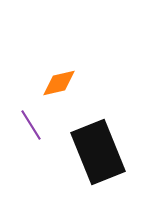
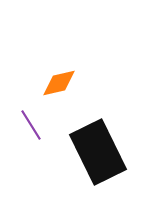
black rectangle: rotated 4 degrees counterclockwise
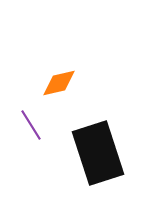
black rectangle: moved 1 px down; rotated 8 degrees clockwise
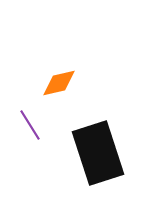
purple line: moved 1 px left
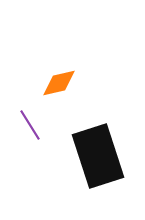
black rectangle: moved 3 px down
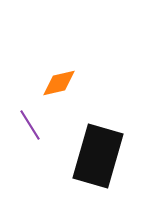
black rectangle: rotated 34 degrees clockwise
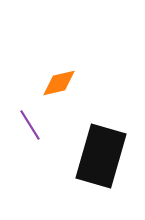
black rectangle: moved 3 px right
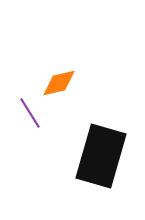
purple line: moved 12 px up
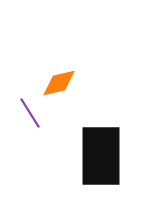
black rectangle: rotated 16 degrees counterclockwise
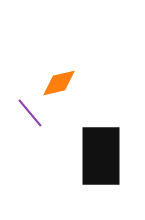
purple line: rotated 8 degrees counterclockwise
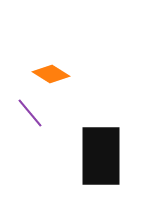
orange diamond: moved 8 px left, 9 px up; rotated 45 degrees clockwise
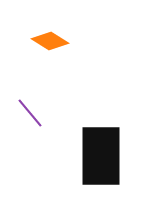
orange diamond: moved 1 px left, 33 px up
